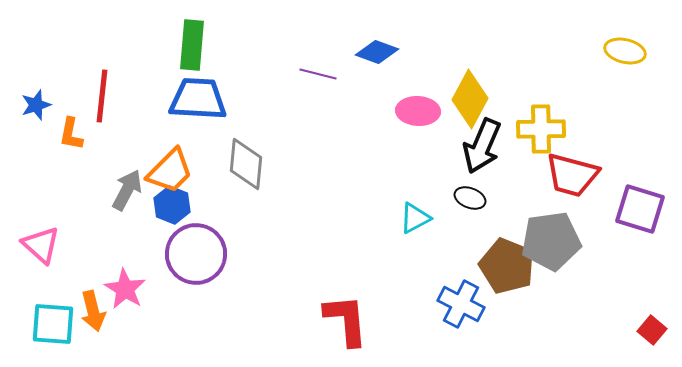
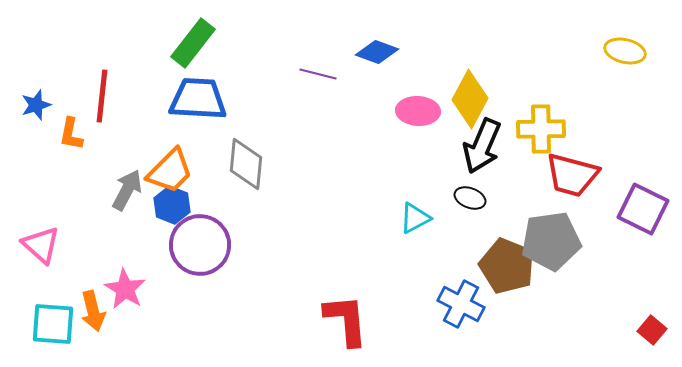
green rectangle: moved 1 px right, 2 px up; rotated 33 degrees clockwise
purple square: moved 3 px right; rotated 9 degrees clockwise
purple circle: moved 4 px right, 9 px up
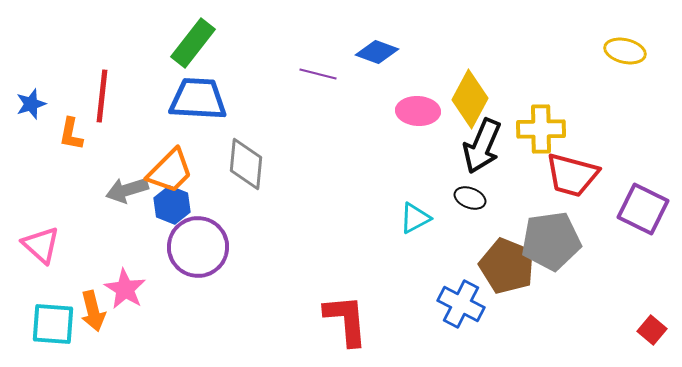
blue star: moved 5 px left, 1 px up
gray arrow: rotated 135 degrees counterclockwise
purple circle: moved 2 px left, 2 px down
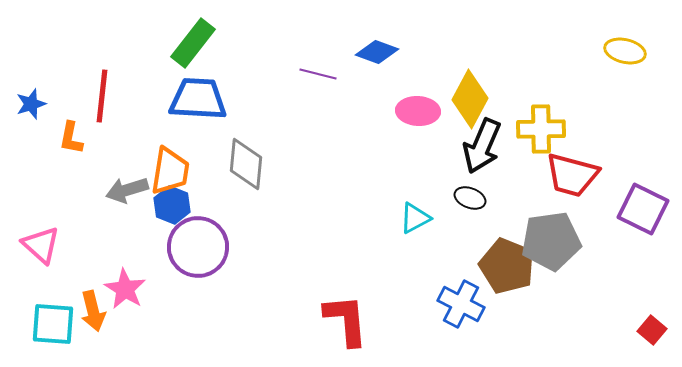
orange L-shape: moved 4 px down
orange trapezoid: rotated 36 degrees counterclockwise
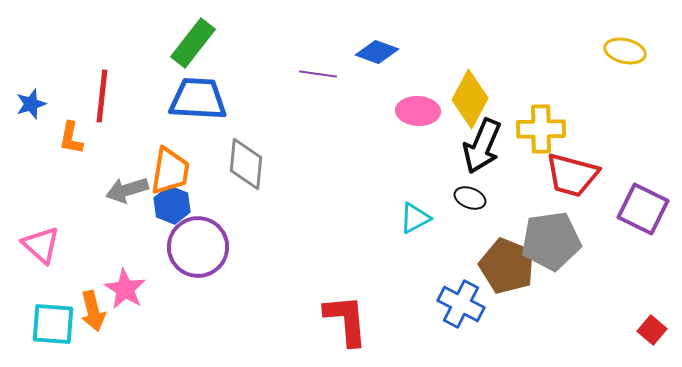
purple line: rotated 6 degrees counterclockwise
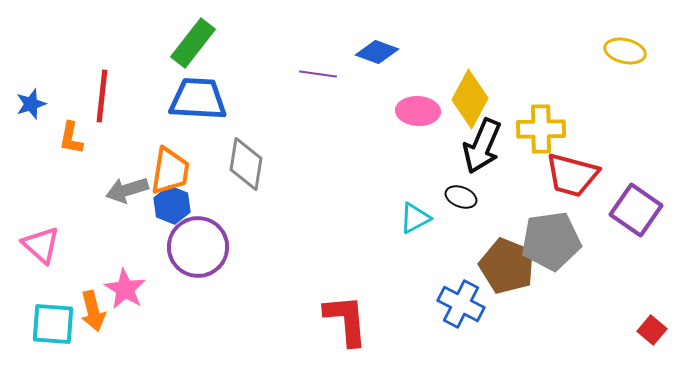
gray diamond: rotated 4 degrees clockwise
black ellipse: moved 9 px left, 1 px up
purple square: moved 7 px left, 1 px down; rotated 9 degrees clockwise
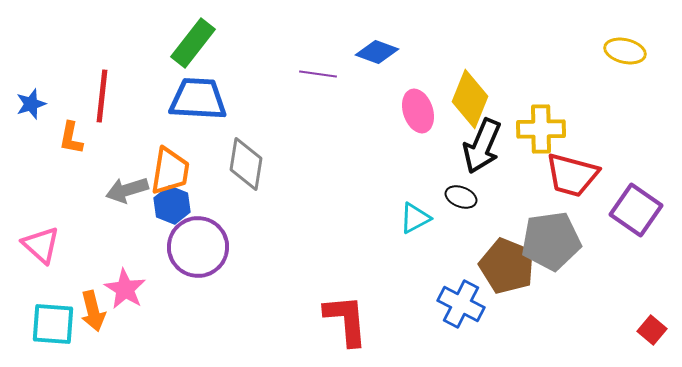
yellow diamond: rotated 6 degrees counterclockwise
pink ellipse: rotated 69 degrees clockwise
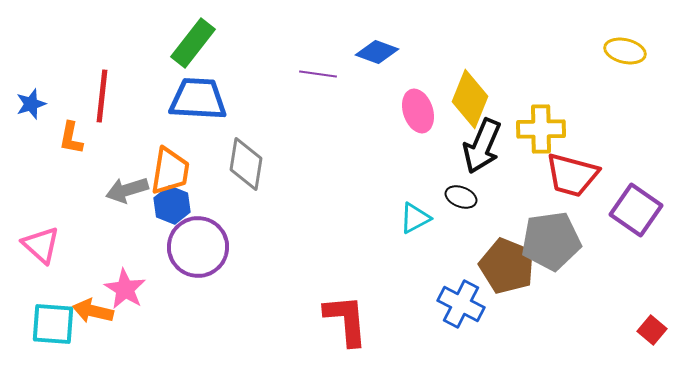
orange arrow: rotated 117 degrees clockwise
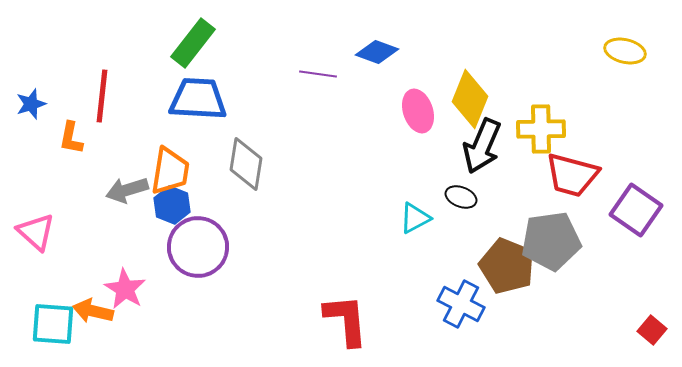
pink triangle: moved 5 px left, 13 px up
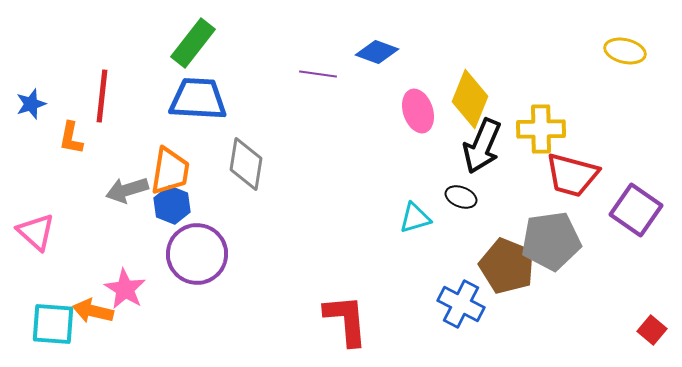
cyan triangle: rotated 12 degrees clockwise
purple circle: moved 1 px left, 7 px down
